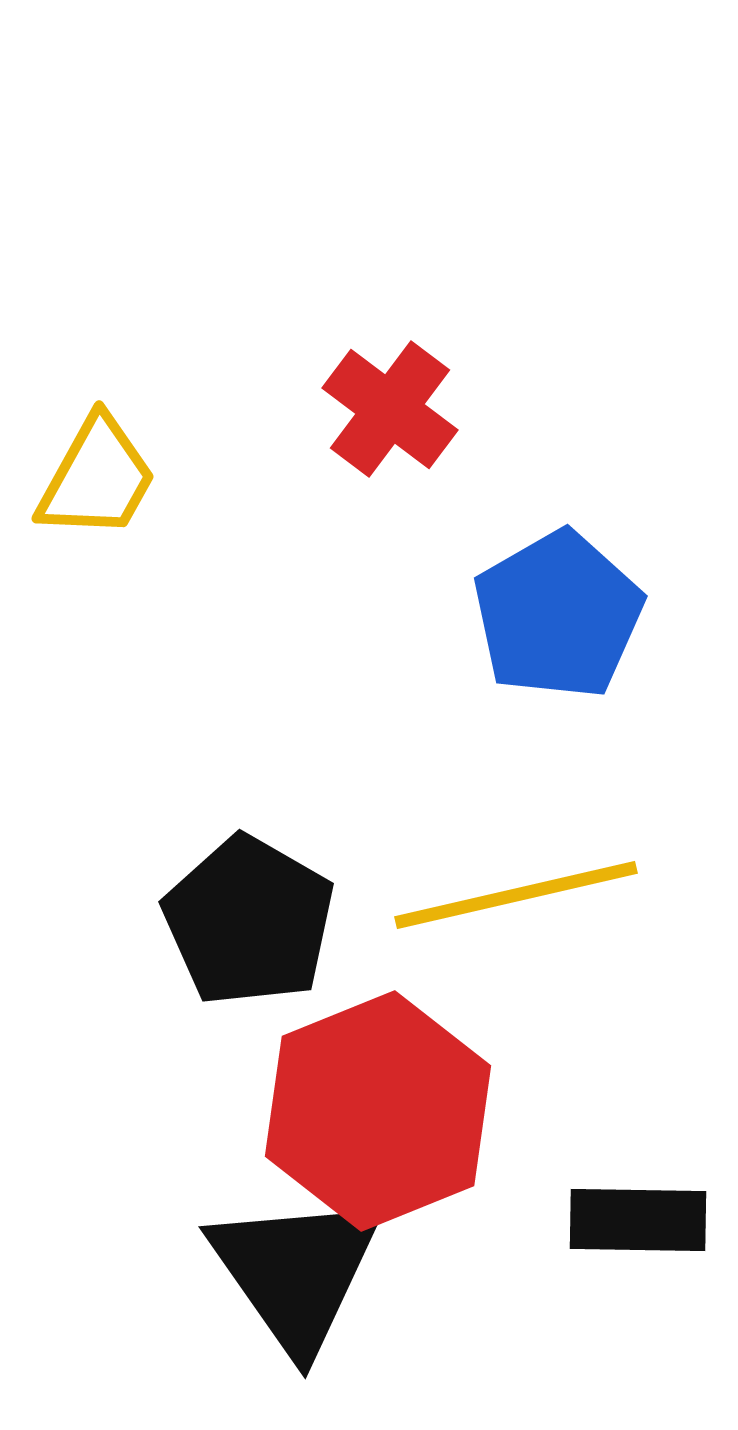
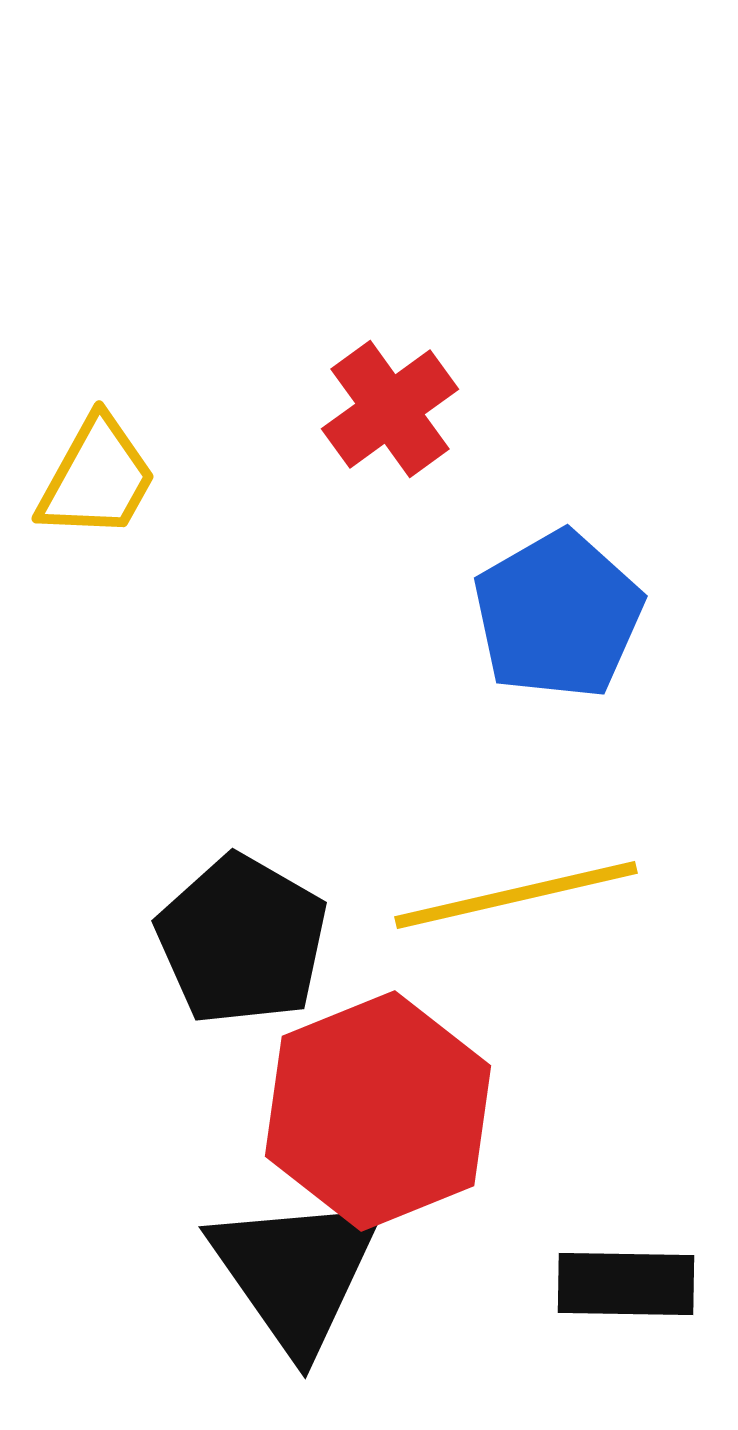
red cross: rotated 17 degrees clockwise
black pentagon: moved 7 px left, 19 px down
black rectangle: moved 12 px left, 64 px down
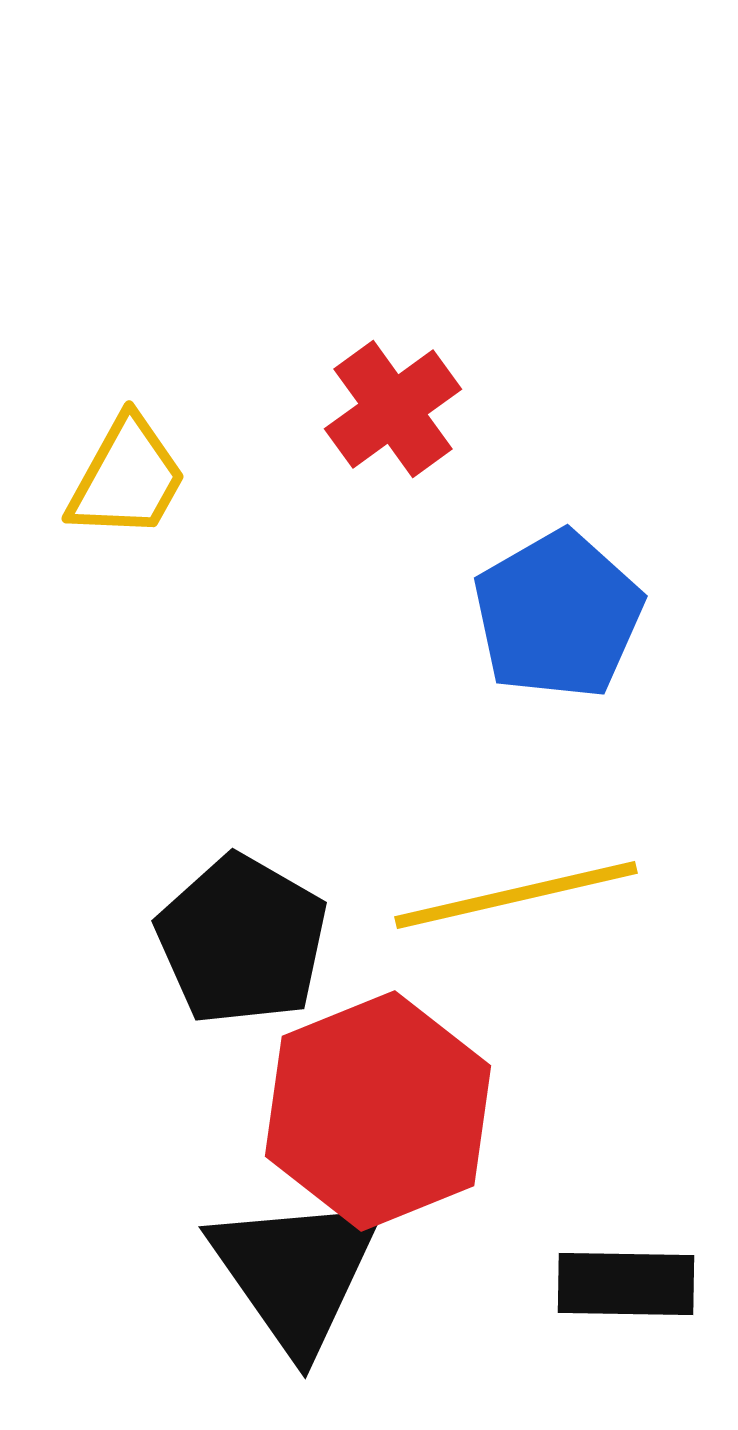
red cross: moved 3 px right
yellow trapezoid: moved 30 px right
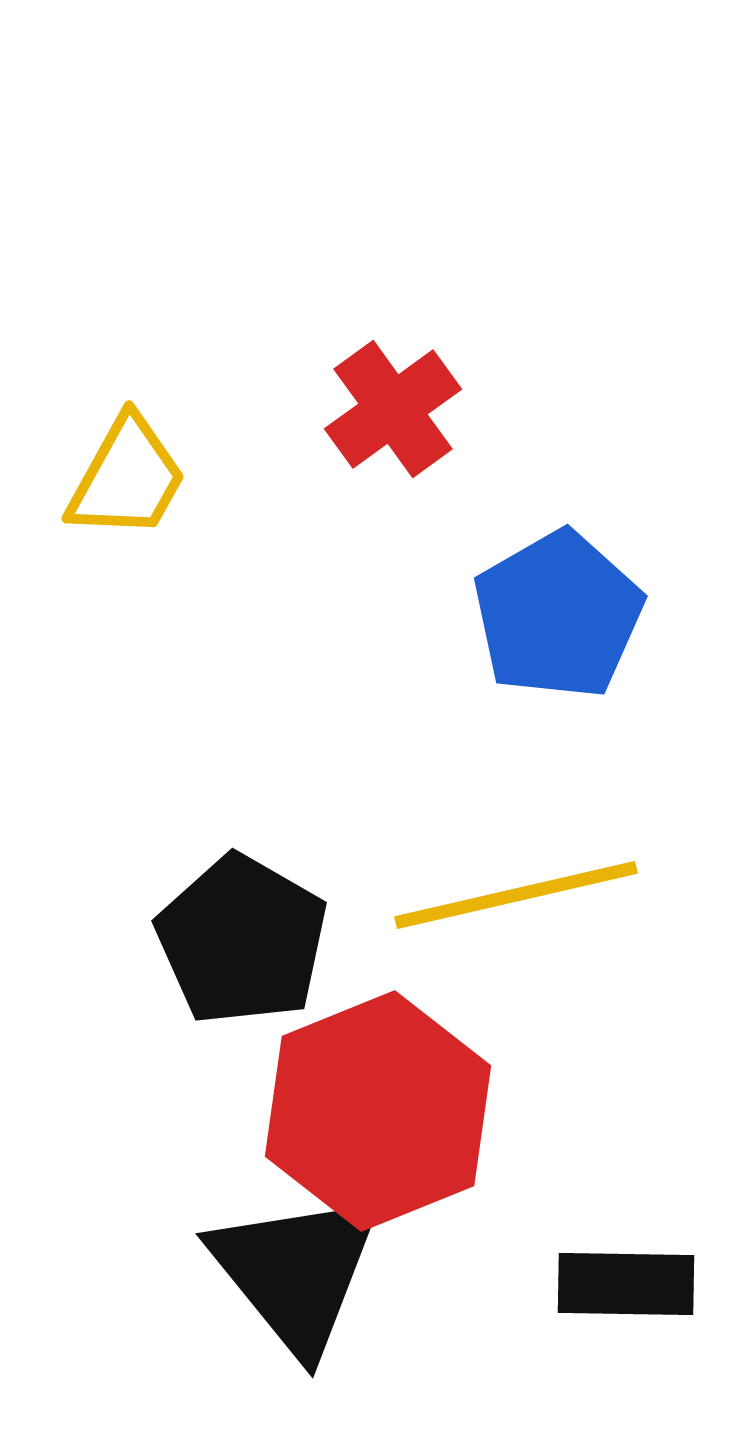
black triangle: rotated 4 degrees counterclockwise
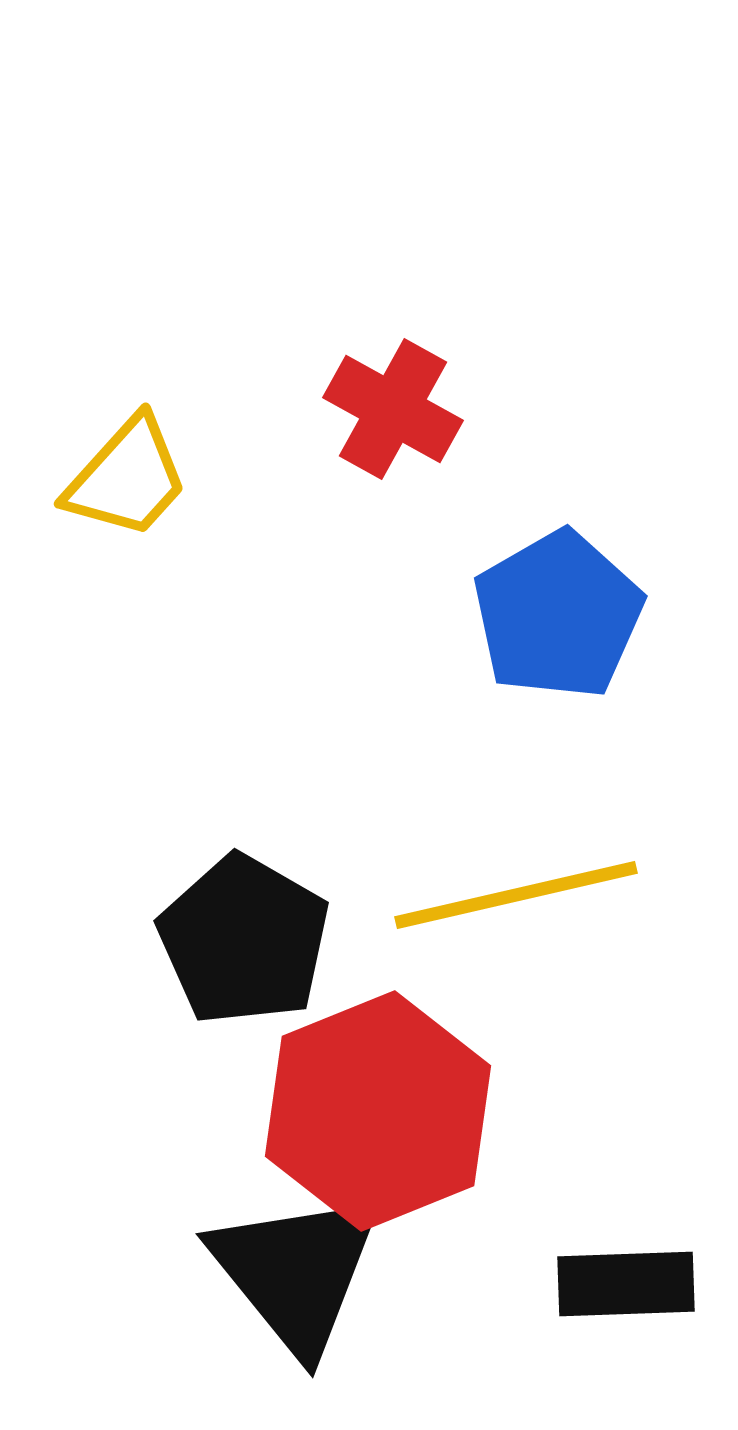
red cross: rotated 25 degrees counterclockwise
yellow trapezoid: rotated 13 degrees clockwise
black pentagon: moved 2 px right
black rectangle: rotated 3 degrees counterclockwise
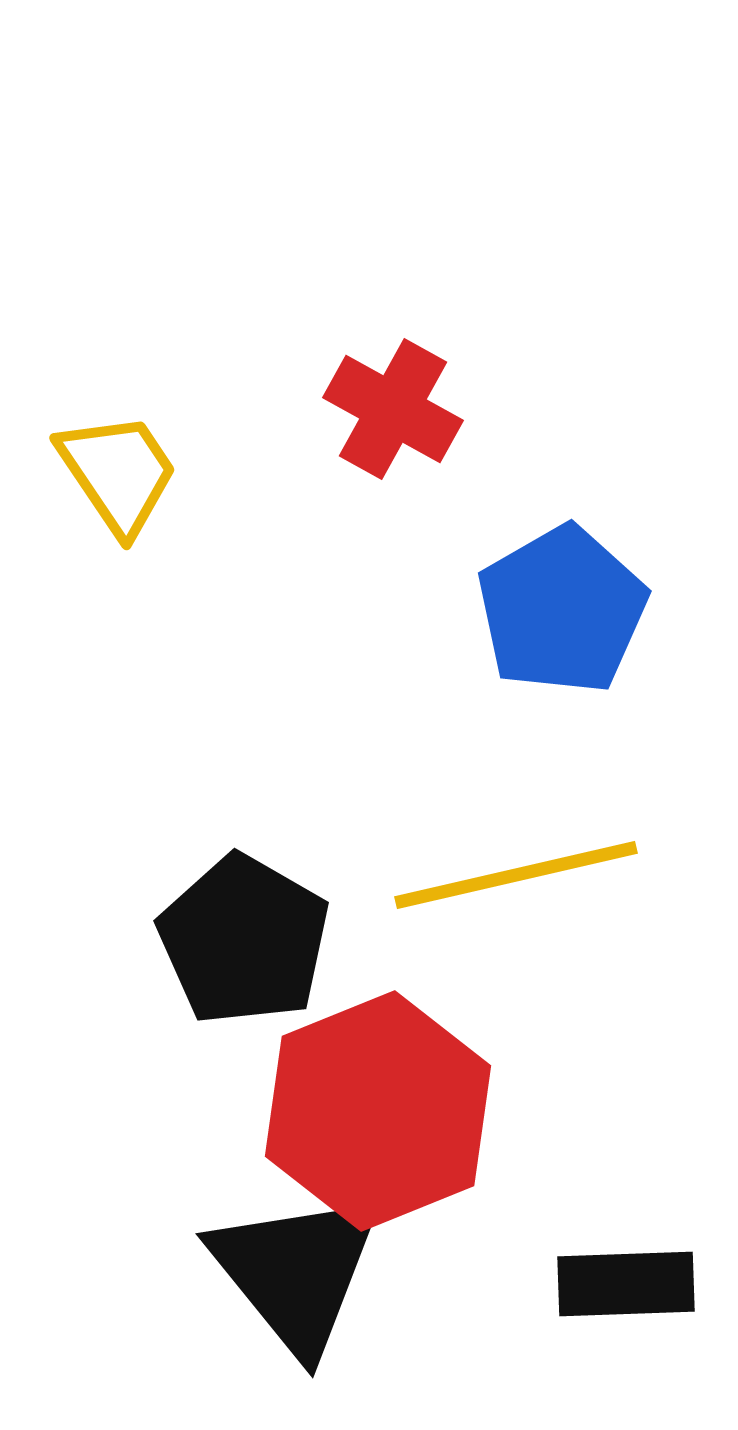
yellow trapezoid: moved 9 px left, 5 px up; rotated 76 degrees counterclockwise
blue pentagon: moved 4 px right, 5 px up
yellow line: moved 20 px up
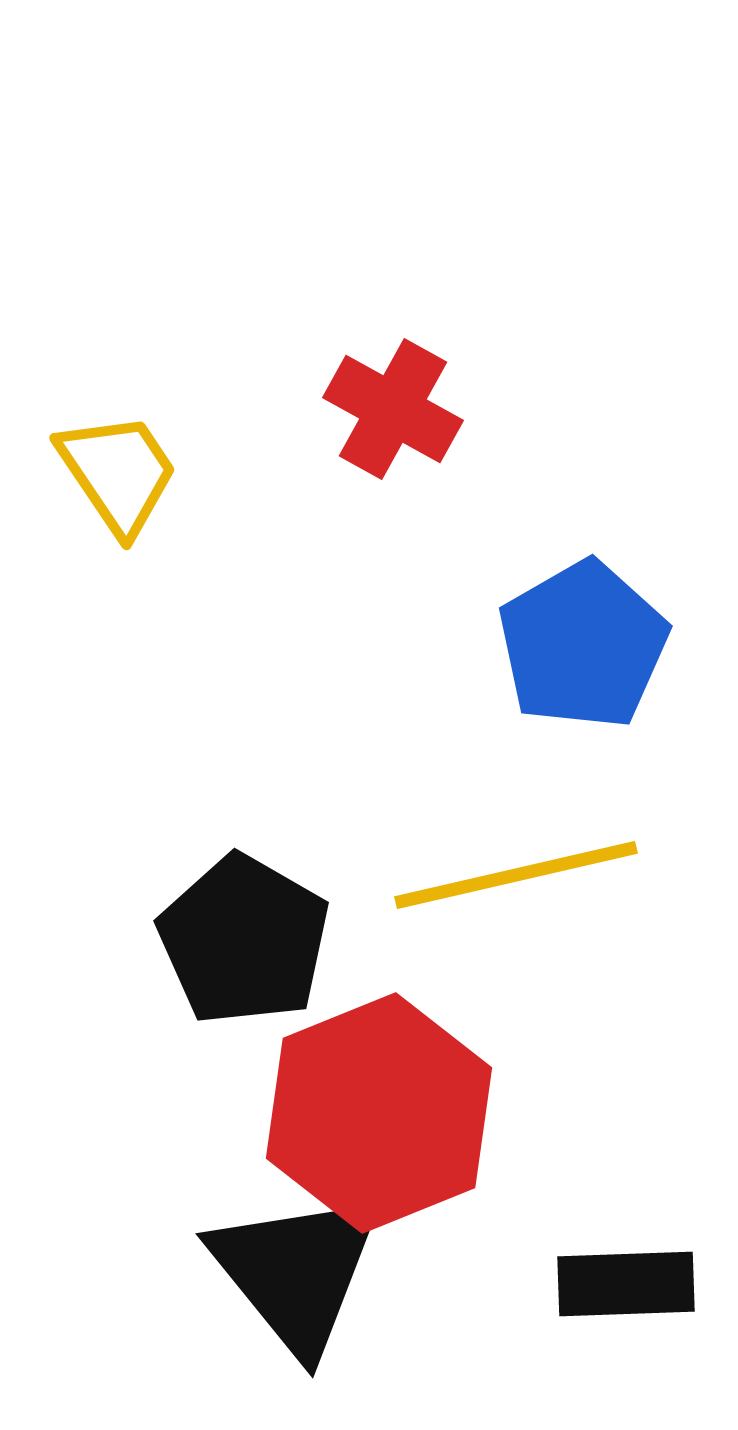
blue pentagon: moved 21 px right, 35 px down
red hexagon: moved 1 px right, 2 px down
